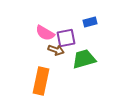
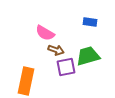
blue rectangle: rotated 24 degrees clockwise
purple square: moved 29 px down
green trapezoid: moved 4 px right, 3 px up
orange rectangle: moved 15 px left
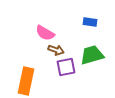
green trapezoid: moved 4 px right, 1 px up
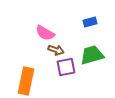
blue rectangle: rotated 24 degrees counterclockwise
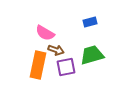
orange rectangle: moved 12 px right, 16 px up
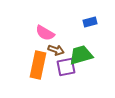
green trapezoid: moved 11 px left
